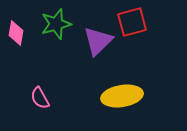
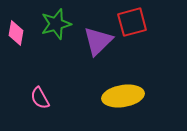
yellow ellipse: moved 1 px right
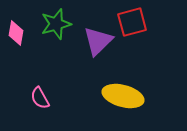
yellow ellipse: rotated 24 degrees clockwise
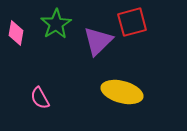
green star: rotated 16 degrees counterclockwise
yellow ellipse: moved 1 px left, 4 px up
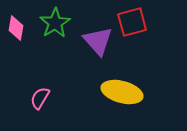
green star: moved 1 px left, 1 px up
pink diamond: moved 5 px up
purple triangle: rotated 28 degrees counterclockwise
pink semicircle: rotated 60 degrees clockwise
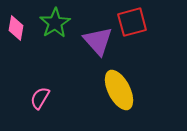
yellow ellipse: moved 3 px left, 2 px up; rotated 48 degrees clockwise
